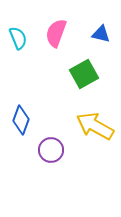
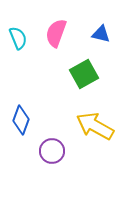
purple circle: moved 1 px right, 1 px down
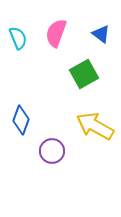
blue triangle: rotated 24 degrees clockwise
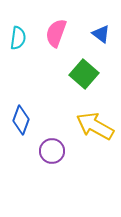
cyan semicircle: rotated 30 degrees clockwise
green square: rotated 20 degrees counterclockwise
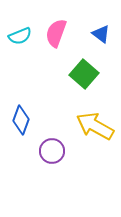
cyan semicircle: moved 2 px right, 2 px up; rotated 60 degrees clockwise
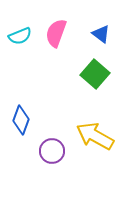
green square: moved 11 px right
yellow arrow: moved 10 px down
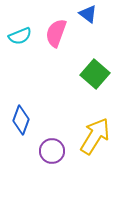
blue triangle: moved 13 px left, 20 px up
yellow arrow: rotated 93 degrees clockwise
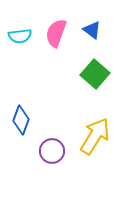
blue triangle: moved 4 px right, 16 px down
cyan semicircle: rotated 15 degrees clockwise
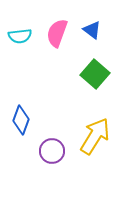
pink semicircle: moved 1 px right
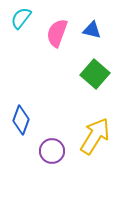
blue triangle: rotated 24 degrees counterclockwise
cyan semicircle: moved 1 px right, 18 px up; rotated 135 degrees clockwise
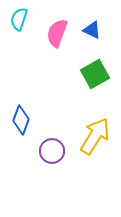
cyan semicircle: moved 2 px left, 1 px down; rotated 20 degrees counterclockwise
blue triangle: rotated 12 degrees clockwise
green square: rotated 20 degrees clockwise
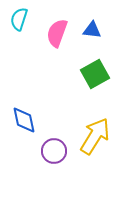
blue triangle: rotated 18 degrees counterclockwise
blue diamond: moved 3 px right; rotated 32 degrees counterclockwise
purple circle: moved 2 px right
